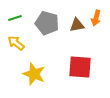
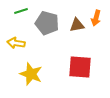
green line: moved 6 px right, 7 px up
yellow arrow: rotated 30 degrees counterclockwise
yellow star: moved 3 px left
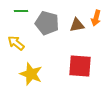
green line: rotated 16 degrees clockwise
yellow arrow: rotated 30 degrees clockwise
red square: moved 1 px up
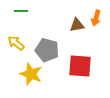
gray pentagon: moved 27 px down
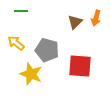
brown triangle: moved 2 px left, 3 px up; rotated 35 degrees counterclockwise
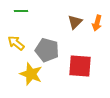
orange arrow: moved 1 px right, 5 px down
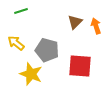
green line: rotated 16 degrees counterclockwise
orange arrow: moved 1 px left, 3 px down; rotated 147 degrees clockwise
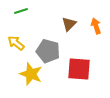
brown triangle: moved 6 px left, 2 px down
gray pentagon: moved 1 px right, 1 px down
red square: moved 1 px left, 3 px down
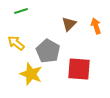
gray pentagon: rotated 15 degrees clockwise
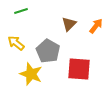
orange arrow: rotated 56 degrees clockwise
